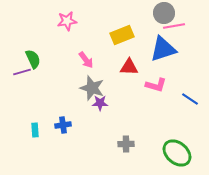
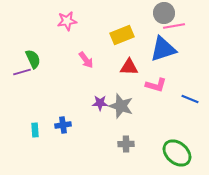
gray star: moved 29 px right, 18 px down
blue line: rotated 12 degrees counterclockwise
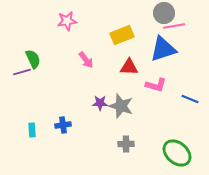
cyan rectangle: moved 3 px left
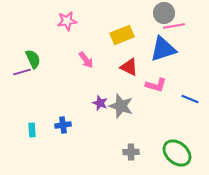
red triangle: rotated 24 degrees clockwise
purple star: rotated 21 degrees clockwise
gray cross: moved 5 px right, 8 px down
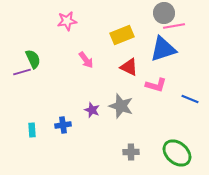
purple star: moved 8 px left, 7 px down
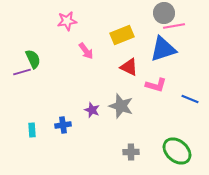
pink arrow: moved 9 px up
green ellipse: moved 2 px up
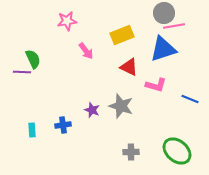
purple line: rotated 18 degrees clockwise
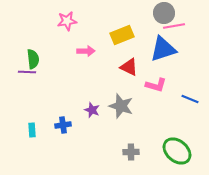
pink arrow: rotated 54 degrees counterclockwise
green semicircle: rotated 18 degrees clockwise
purple line: moved 5 px right
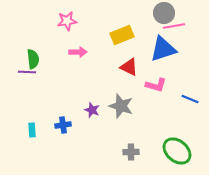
pink arrow: moved 8 px left, 1 px down
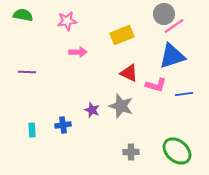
gray circle: moved 1 px down
pink line: rotated 25 degrees counterclockwise
blue triangle: moved 9 px right, 7 px down
green semicircle: moved 10 px left, 44 px up; rotated 72 degrees counterclockwise
red triangle: moved 6 px down
blue line: moved 6 px left, 5 px up; rotated 30 degrees counterclockwise
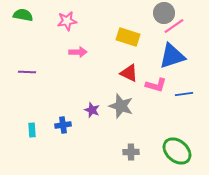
gray circle: moved 1 px up
yellow rectangle: moved 6 px right, 2 px down; rotated 40 degrees clockwise
